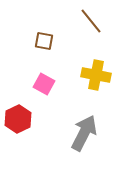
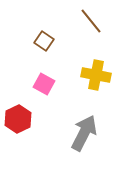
brown square: rotated 24 degrees clockwise
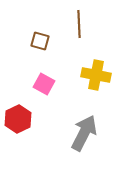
brown line: moved 12 px left, 3 px down; rotated 36 degrees clockwise
brown square: moved 4 px left; rotated 18 degrees counterclockwise
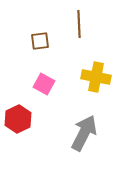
brown square: rotated 24 degrees counterclockwise
yellow cross: moved 2 px down
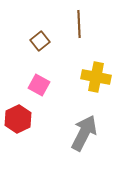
brown square: rotated 30 degrees counterclockwise
pink square: moved 5 px left, 1 px down
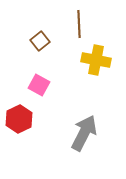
yellow cross: moved 17 px up
red hexagon: moved 1 px right
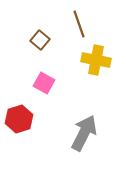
brown line: rotated 16 degrees counterclockwise
brown square: moved 1 px up; rotated 12 degrees counterclockwise
pink square: moved 5 px right, 2 px up
red hexagon: rotated 8 degrees clockwise
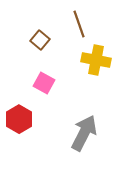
red hexagon: rotated 12 degrees counterclockwise
